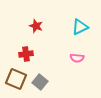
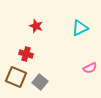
cyan triangle: moved 1 px down
red cross: rotated 24 degrees clockwise
pink semicircle: moved 13 px right, 10 px down; rotated 32 degrees counterclockwise
brown square: moved 2 px up
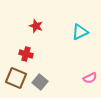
cyan triangle: moved 4 px down
pink semicircle: moved 10 px down
brown square: moved 1 px down
